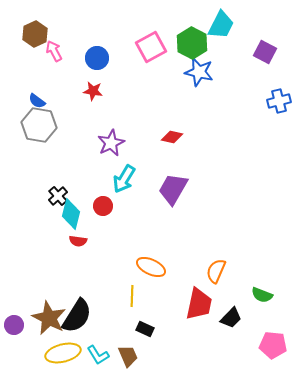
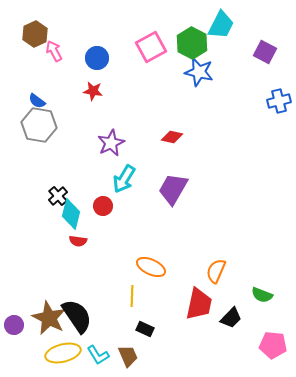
black semicircle: rotated 66 degrees counterclockwise
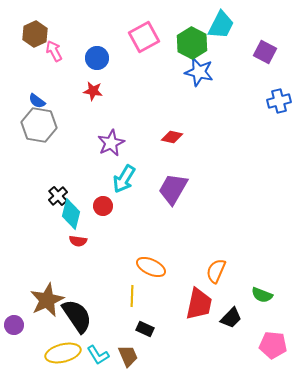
pink square: moved 7 px left, 10 px up
brown star: moved 2 px left, 18 px up; rotated 20 degrees clockwise
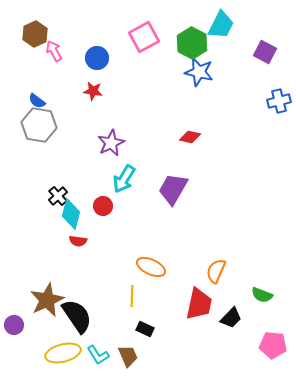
red diamond: moved 18 px right
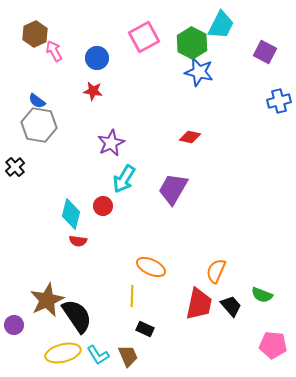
black cross: moved 43 px left, 29 px up
black trapezoid: moved 12 px up; rotated 85 degrees counterclockwise
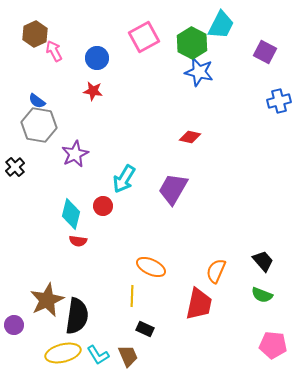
purple star: moved 36 px left, 11 px down
black trapezoid: moved 32 px right, 45 px up
black semicircle: rotated 42 degrees clockwise
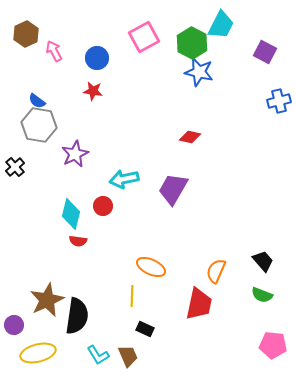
brown hexagon: moved 9 px left
cyan arrow: rotated 48 degrees clockwise
yellow ellipse: moved 25 px left
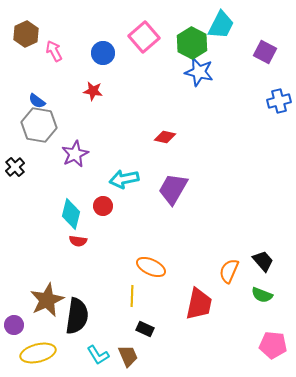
pink square: rotated 12 degrees counterclockwise
blue circle: moved 6 px right, 5 px up
red diamond: moved 25 px left
orange semicircle: moved 13 px right
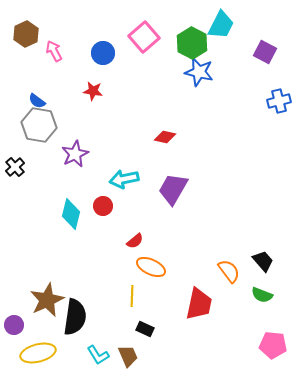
red semicircle: moved 57 px right; rotated 48 degrees counterclockwise
orange semicircle: rotated 120 degrees clockwise
black semicircle: moved 2 px left, 1 px down
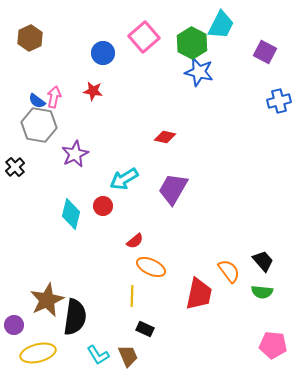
brown hexagon: moved 4 px right, 4 px down
pink arrow: moved 46 px down; rotated 40 degrees clockwise
cyan arrow: rotated 20 degrees counterclockwise
green semicircle: moved 3 px up; rotated 15 degrees counterclockwise
red trapezoid: moved 10 px up
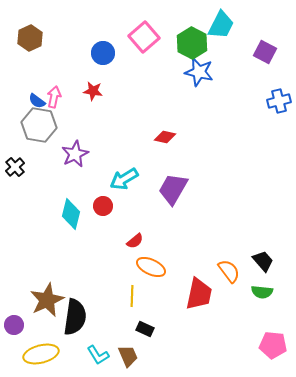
yellow ellipse: moved 3 px right, 1 px down
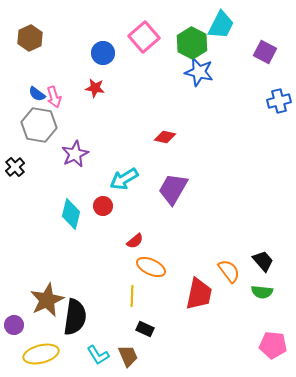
red star: moved 2 px right, 3 px up
pink arrow: rotated 150 degrees clockwise
blue semicircle: moved 7 px up
